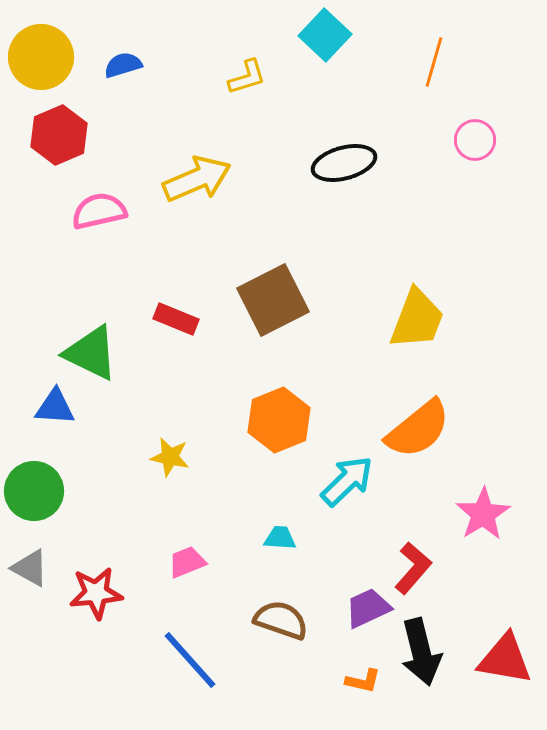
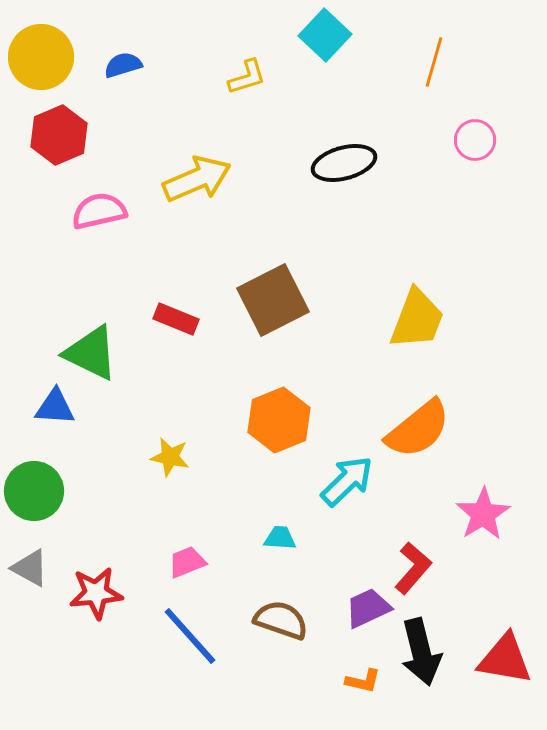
blue line: moved 24 px up
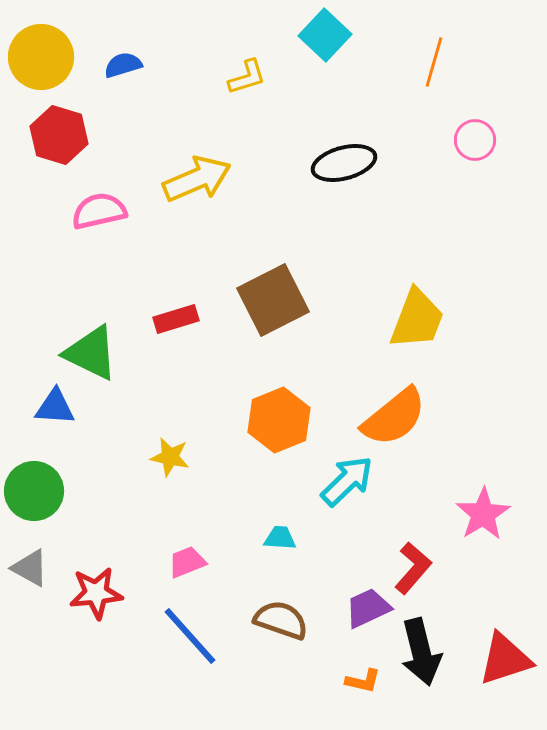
red hexagon: rotated 20 degrees counterclockwise
red rectangle: rotated 39 degrees counterclockwise
orange semicircle: moved 24 px left, 12 px up
red triangle: rotated 28 degrees counterclockwise
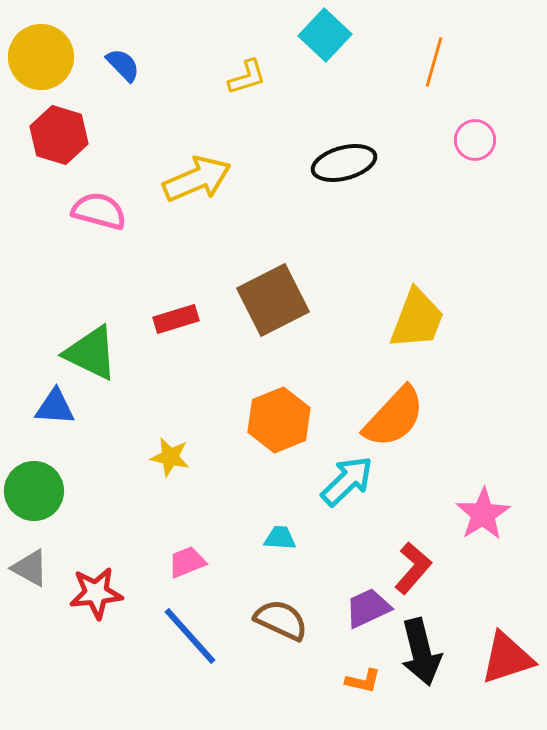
blue semicircle: rotated 63 degrees clockwise
pink semicircle: rotated 28 degrees clockwise
orange semicircle: rotated 8 degrees counterclockwise
brown semicircle: rotated 6 degrees clockwise
red triangle: moved 2 px right, 1 px up
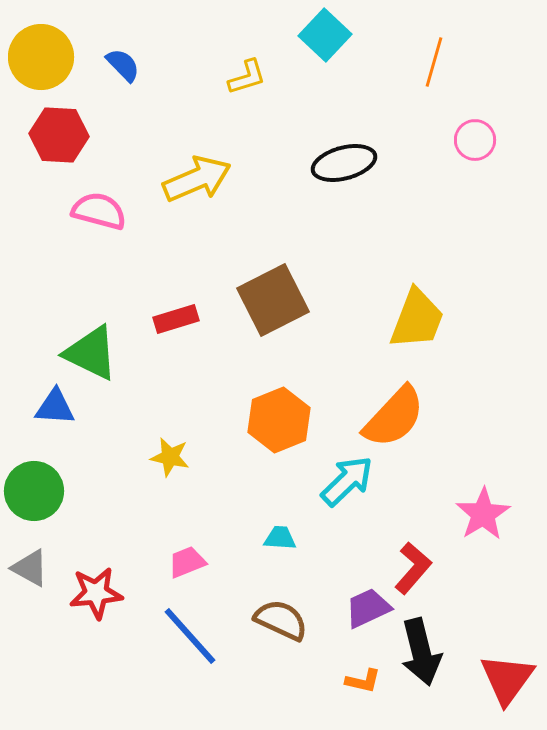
red hexagon: rotated 14 degrees counterclockwise
red triangle: moved 21 px down; rotated 36 degrees counterclockwise
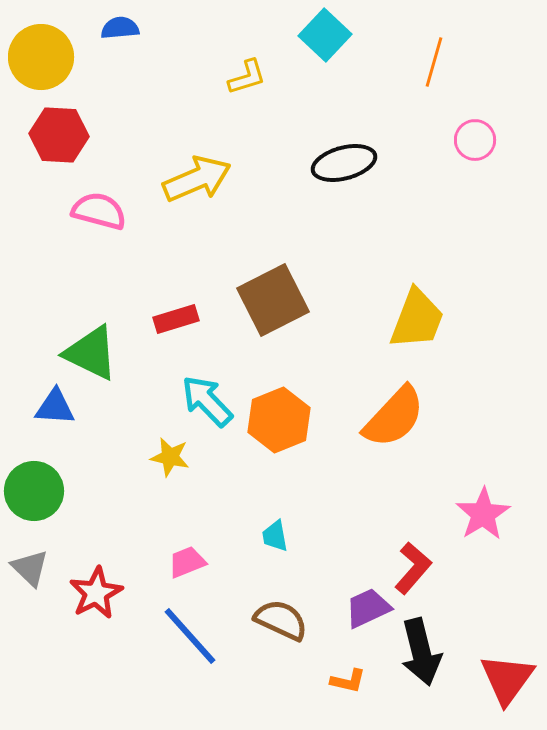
blue semicircle: moved 3 px left, 37 px up; rotated 51 degrees counterclockwise
cyan arrow: moved 140 px left, 80 px up; rotated 90 degrees counterclockwise
cyan trapezoid: moved 5 px left, 2 px up; rotated 104 degrees counterclockwise
gray triangle: rotated 15 degrees clockwise
red star: rotated 22 degrees counterclockwise
orange L-shape: moved 15 px left
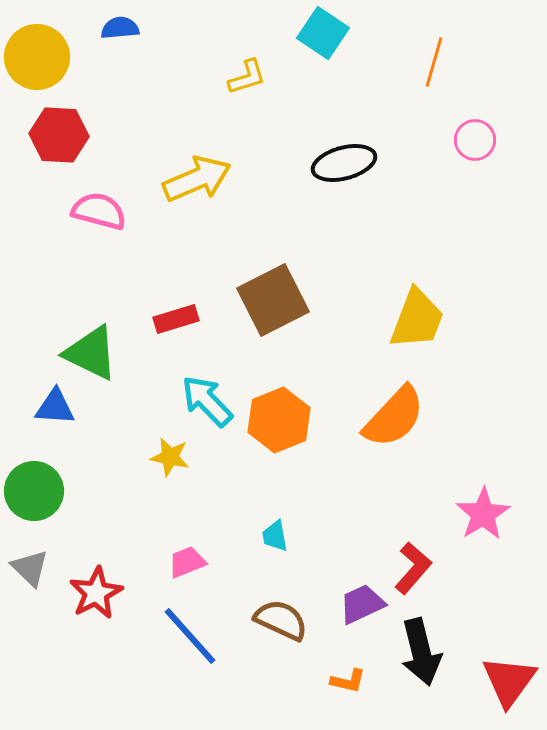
cyan square: moved 2 px left, 2 px up; rotated 9 degrees counterclockwise
yellow circle: moved 4 px left
purple trapezoid: moved 6 px left, 4 px up
red triangle: moved 2 px right, 2 px down
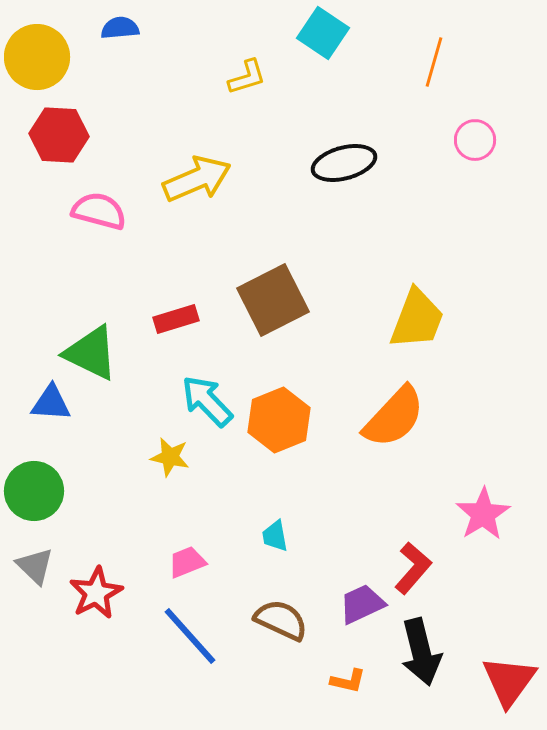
blue triangle: moved 4 px left, 4 px up
gray triangle: moved 5 px right, 2 px up
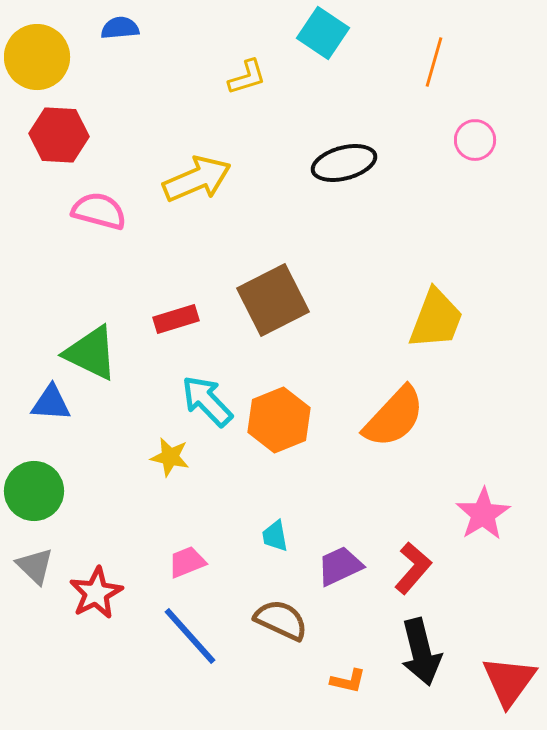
yellow trapezoid: moved 19 px right
purple trapezoid: moved 22 px left, 38 px up
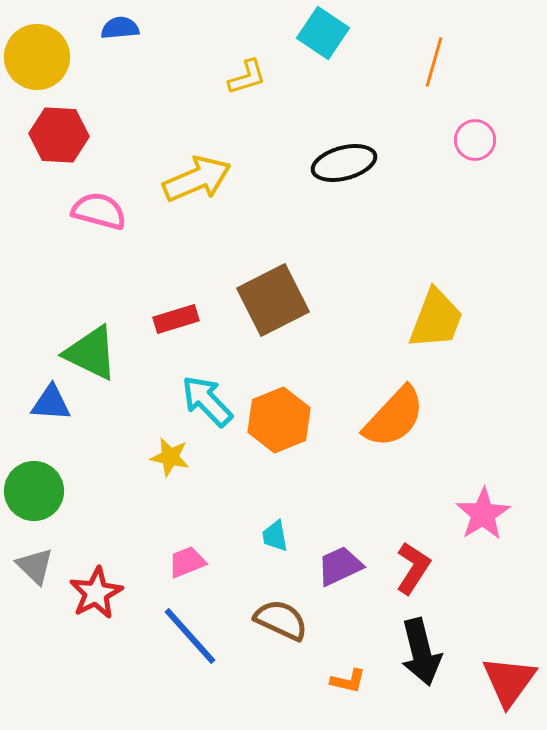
red L-shape: rotated 8 degrees counterclockwise
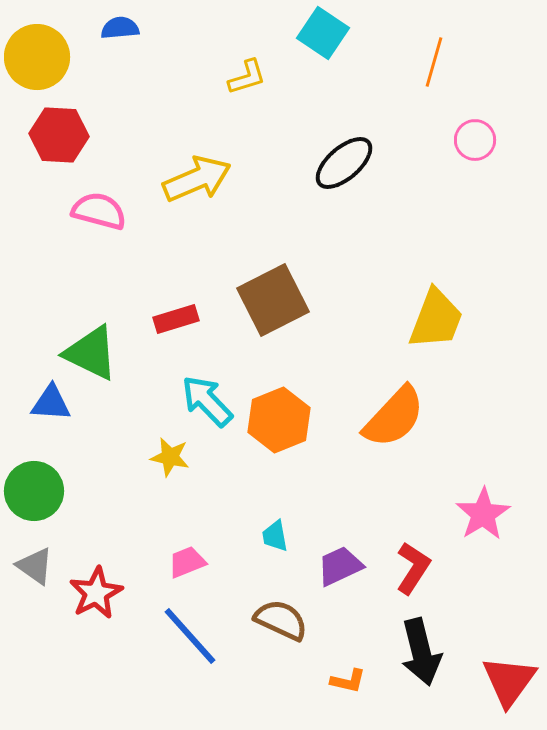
black ellipse: rotated 26 degrees counterclockwise
gray triangle: rotated 9 degrees counterclockwise
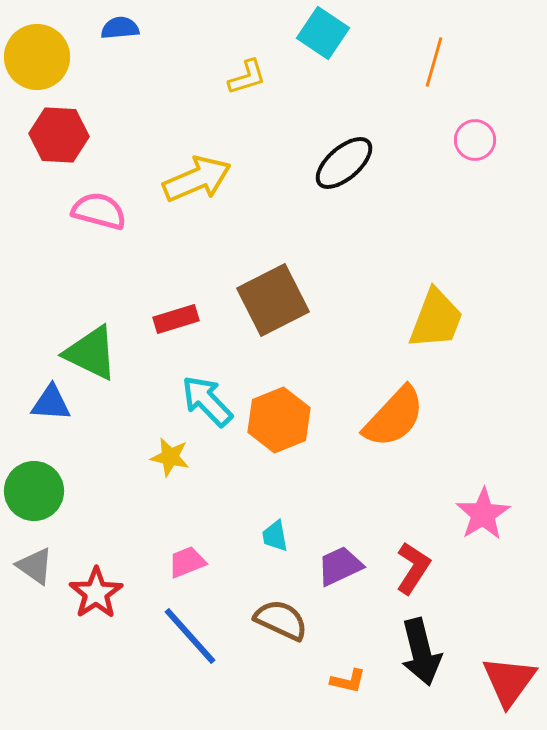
red star: rotated 6 degrees counterclockwise
